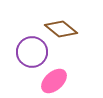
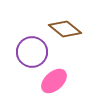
brown diamond: moved 4 px right
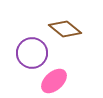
purple circle: moved 1 px down
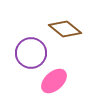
purple circle: moved 1 px left
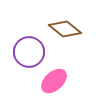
purple circle: moved 2 px left, 1 px up
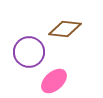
brown diamond: rotated 32 degrees counterclockwise
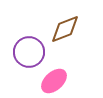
brown diamond: rotated 28 degrees counterclockwise
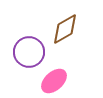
brown diamond: rotated 8 degrees counterclockwise
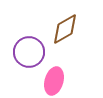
pink ellipse: rotated 32 degrees counterclockwise
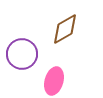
purple circle: moved 7 px left, 2 px down
